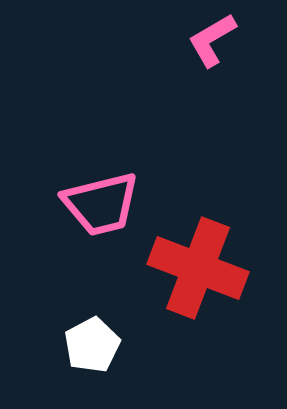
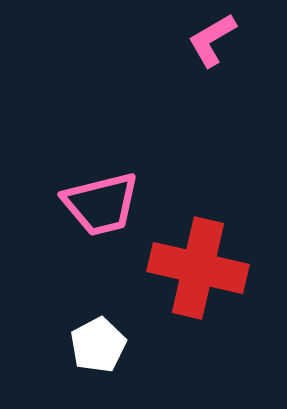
red cross: rotated 8 degrees counterclockwise
white pentagon: moved 6 px right
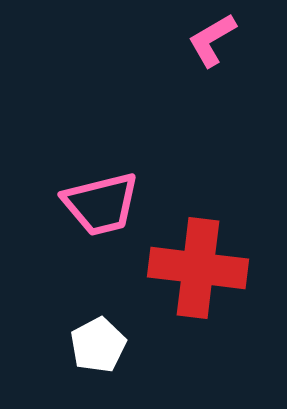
red cross: rotated 6 degrees counterclockwise
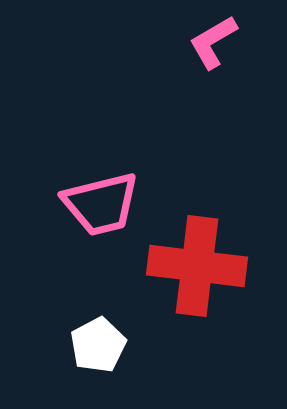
pink L-shape: moved 1 px right, 2 px down
red cross: moved 1 px left, 2 px up
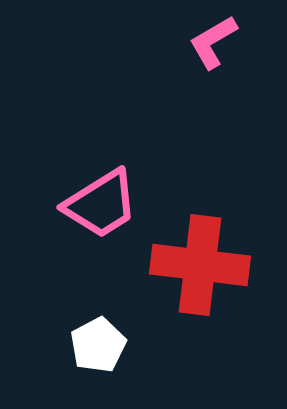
pink trapezoid: rotated 18 degrees counterclockwise
red cross: moved 3 px right, 1 px up
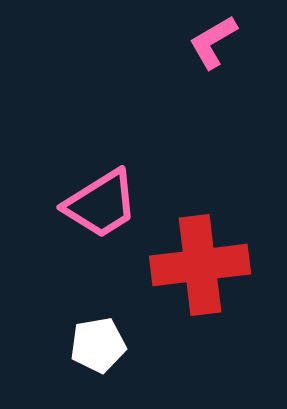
red cross: rotated 14 degrees counterclockwise
white pentagon: rotated 18 degrees clockwise
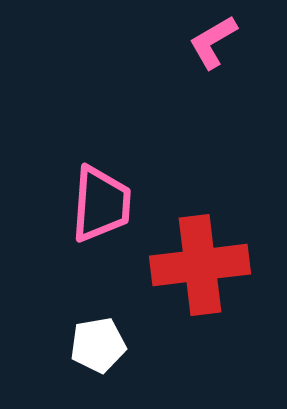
pink trapezoid: rotated 54 degrees counterclockwise
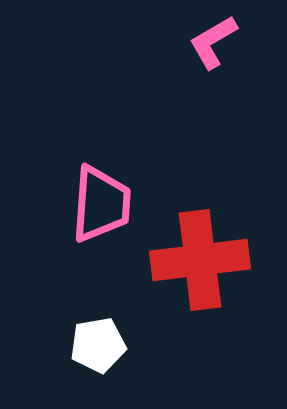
red cross: moved 5 px up
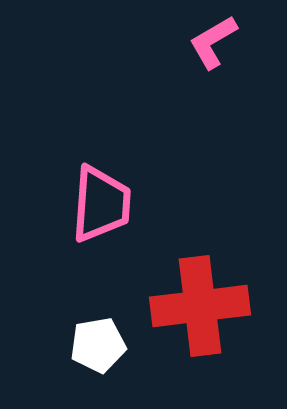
red cross: moved 46 px down
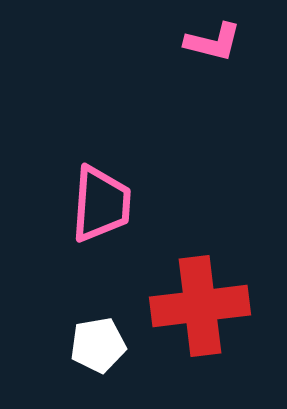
pink L-shape: rotated 136 degrees counterclockwise
